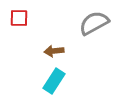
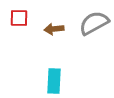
brown arrow: moved 22 px up
cyan rectangle: rotated 30 degrees counterclockwise
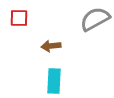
gray semicircle: moved 1 px right, 4 px up
brown arrow: moved 3 px left, 17 px down
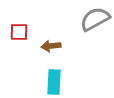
red square: moved 14 px down
cyan rectangle: moved 1 px down
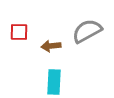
gray semicircle: moved 8 px left, 12 px down
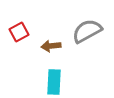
red square: rotated 30 degrees counterclockwise
